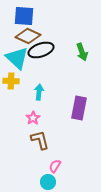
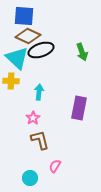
cyan circle: moved 18 px left, 4 px up
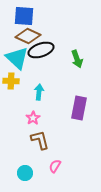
green arrow: moved 5 px left, 7 px down
cyan circle: moved 5 px left, 5 px up
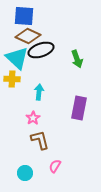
yellow cross: moved 1 px right, 2 px up
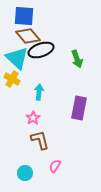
brown diamond: rotated 25 degrees clockwise
yellow cross: rotated 28 degrees clockwise
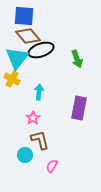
cyan triangle: rotated 25 degrees clockwise
pink semicircle: moved 3 px left
cyan circle: moved 18 px up
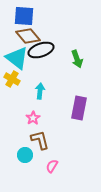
cyan triangle: rotated 30 degrees counterclockwise
cyan arrow: moved 1 px right, 1 px up
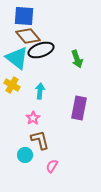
yellow cross: moved 6 px down
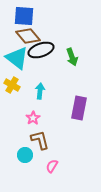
green arrow: moved 5 px left, 2 px up
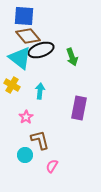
cyan triangle: moved 3 px right
pink star: moved 7 px left, 1 px up
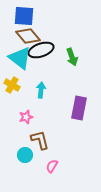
cyan arrow: moved 1 px right, 1 px up
pink star: rotated 16 degrees clockwise
